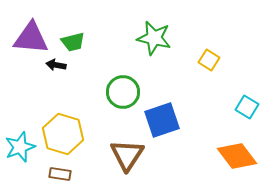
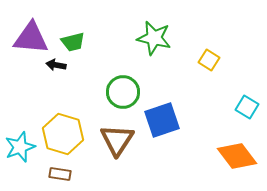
brown triangle: moved 10 px left, 15 px up
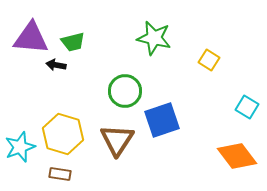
green circle: moved 2 px right, 1 px up
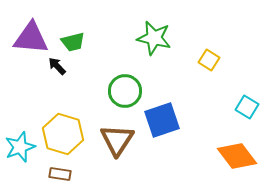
black arrow: moved 1 px right, 1 px down; rotated 36 degrees clockwise
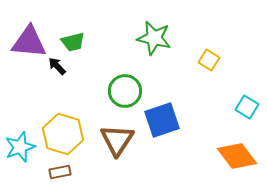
purple triangle: moved 2 px left, 4 px down
brown rectangle: moved 2 px up; rotated 20 degrees counterclockwise
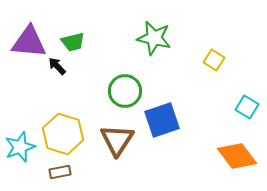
yellow square: moved 5 px right
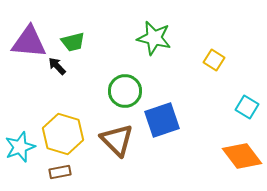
brown triangle: rotated 18 degrees counterclockwise
orange diamond: moved 5 px right
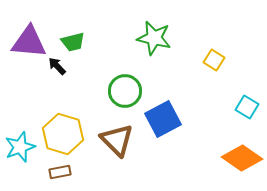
blue square: moved 1 px right, 1 px up; rotated 9 degrees counterclockwise
orange diamond: moved 2 px down; rotated 18 degrees counterclockwise
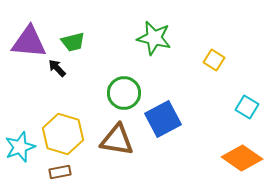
black arrow: moved 2 px down
green circle: moved 1 px left, 2 px down
brown triangle: rotated 36 degrees counterclockwise
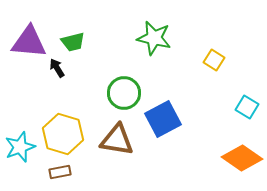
black arrow: rotated 12 degrees clockwise
